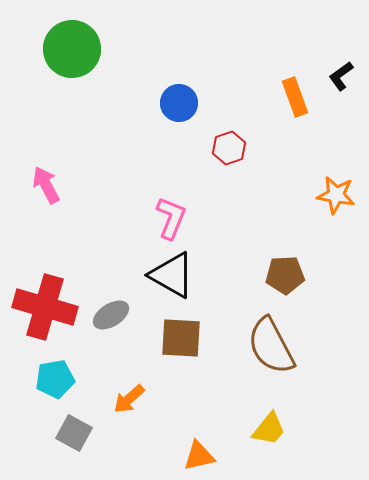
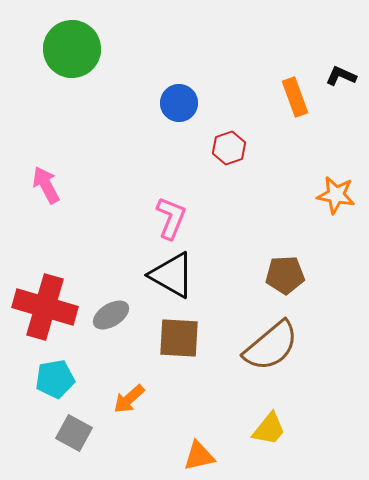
black L-shape: rotated 60 degrees clockwise
brown square: moved 2 px left
brown semicircle: rotated 102 degrees counterclockwise
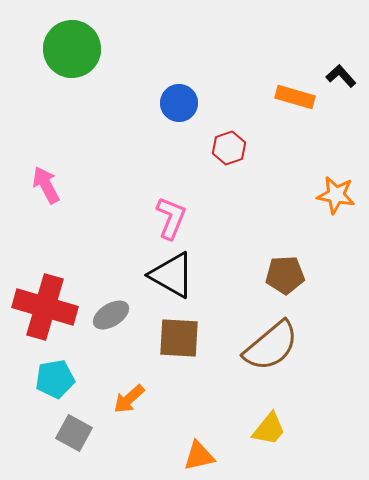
black L-shape: rotated 24 degrees clockwise
orange rectangle: rotated 54 degrees counterclockwise
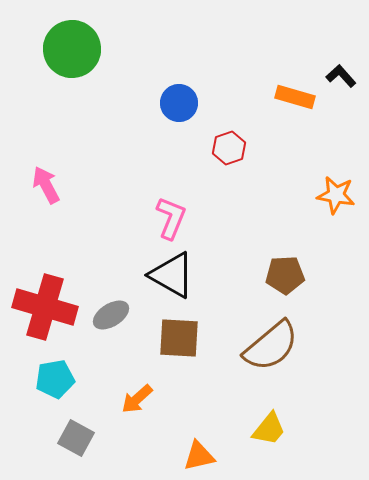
orange arrow: moved 8 px right
gray square: moved 2 px right, 5 px down
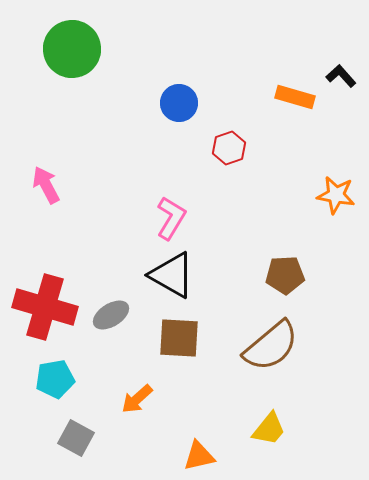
pink L-shape: rotated 9 degrees clockwise
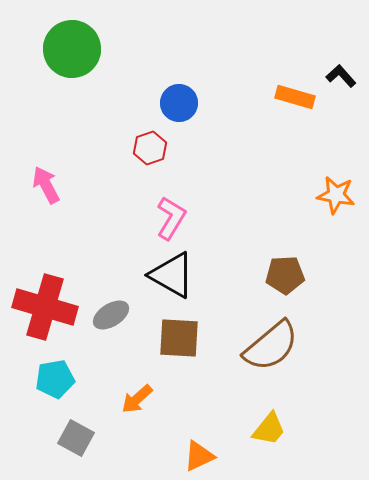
red hexagon: moved 79 px left
orange triangle: rotated 12 degrees counterclockwise
